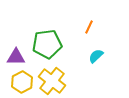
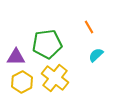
orange line: rotated 56 degrees counterclockwise
cyan semicircle: moved 1 px up
yellow cross: moved 3 px right, 3 px up
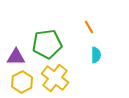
cyan semicircle: rotated 133 degrees clockwise
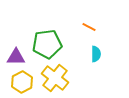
orange line: rotated 32 degrees counterclockwise
cyan semicircle: moved 1 px up
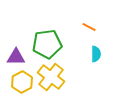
yellow cross: moved 4 px left, 1 px up
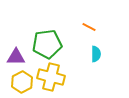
yellow cross: rotated 24 degrees counterclockwise
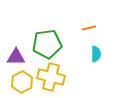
orange line: moved 1 px down; rotated 40 degrees counterclockwise
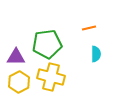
yellow hexagon: moved 3 px left
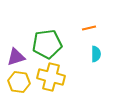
purple triangle: rotated 18 degrees counterclockwise
yellow hexagon: rotated 25 degrees counterclockwise
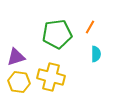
orange line: moved 1 px right, 1 px up; rotated 48 degrees counterclockwise
green pentagon: moved 10 px right, 10 px up
